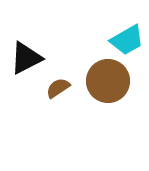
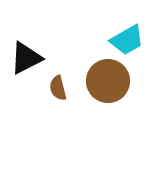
brown semicircle: rotated 70 degrees counterclockwise
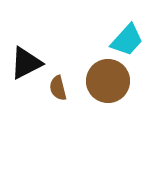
cyan trapezoid: rotated 18 degrees counterclockwise
black triangle: moved 5 px down
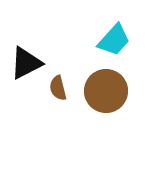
cyan trapezoid: moved 13 px left
brown circle: moved 2 px left, 10 px down
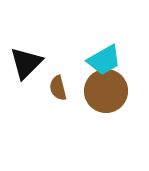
cyan trapezoid: moved 10 px left, 20 px down; rotated 18 degrees clockwise
black triangle: rotated 18 degrees counterclockwise
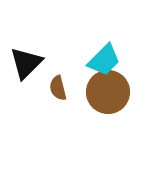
cyan trapezoid: rotated 15 degrees counterclockwise
brown circle: moved 2 px right, 1 px down
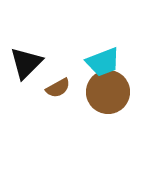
cyan trapezoid: moved 1 px left, 2 px down; rotated 24 degrees clockwise
brown semicircle: rotated 105 degrees counterclockwise
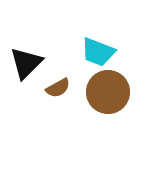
cyan trapezoid: moved 5 px left, 10 px up; rotated 42 degrees clockwise
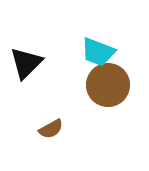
brown semicircle: moved 7 px left, 41 px down
brown circle: moved 7 px up
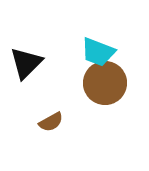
brown circle: moved 3 px left, 2 px up
brown semicircle: moved 7 px up
